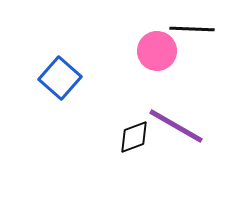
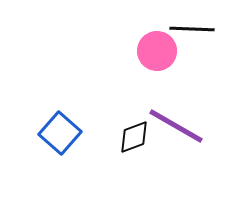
blue square: moved 55 px down
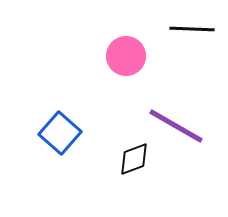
pink circle: moved 31 px left, 5 px down
black diamond: moved 22 px down
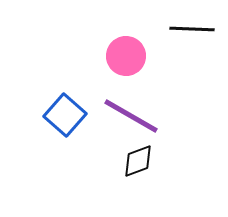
purple line: moved 45 px left, 10 px up
blue square: moved 5 px right, 18 px up
black diamond: moved 4 px right, 2 px down
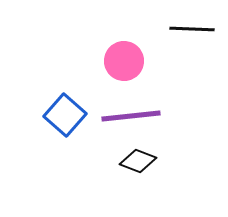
pink circle: moved 2 px left, 5 px down
purple line: rotated 36 degrees counterclockwise
black diamond: rotated 42 degrees clockwise
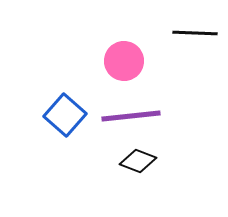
black line: moved 3 px right, 4 px down
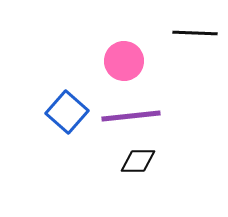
blue square: moved 2 px right, 3 px up
black diamond: rotated 21 degrees counterclockwise
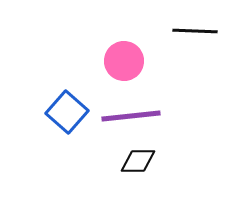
black line: moved 2 px up
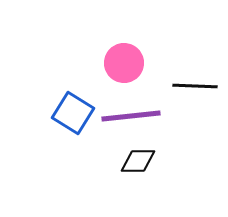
black line: moved 55 px down
pink circle: moved 2 px down
blue square: moved 6 px right, 1 px down; rotated 9 degrees counterclockwise
